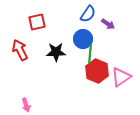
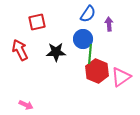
purple arrow: moved 1 px right; rotated 128 degrees counterclockwise
pink arrow: rotated 48 degrees counterclockwise
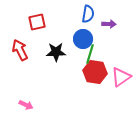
blue semicircle: rotated 24 degrees counterclockwise
purple arrow: rotated 96 degrees clockwise
green line: rotated 12 degrees clockwise
red hexagon: moved 2 px left, 1 px down; rotated 15 degrees counterclockwise
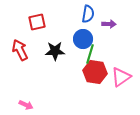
black star: moved 1 px left, 1 px up
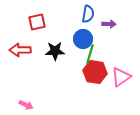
red arrow: rotated 65 degrees counterclockwise
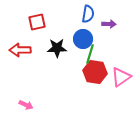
black star: moved 2 px right, 3 px up
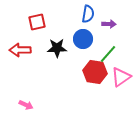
green line: moved 18 px right; rotated 24 degrees clockwise
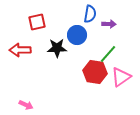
blue semicircle: moved 2 px right
blue circle: moved 6 px left, 4 px up
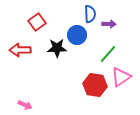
blue semicircle: rotated 12 degrees counterclockwise
red square: rotated 24 degrees counterclockwise
red hexagon: moved 13 px down
pink arrow: moved 1 px left
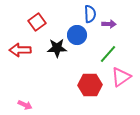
red hexagon: moved 5 px left; rotated 10 degrees counterclockwise
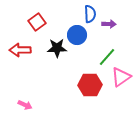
green line: moved 1 px left, 3 px down
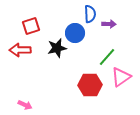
red square: moved 6 px left, 4 px down; rotated 18 degrees clockwise
blue circle: moved 2 px left, 2 px up
black star: rotated 12 degrees counterclockwise
